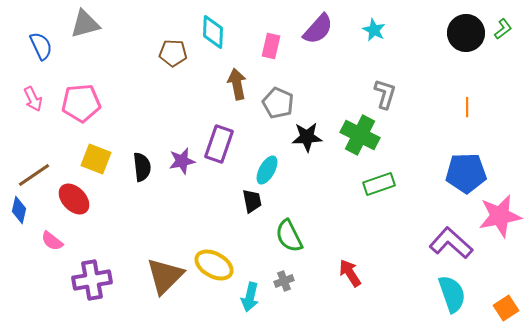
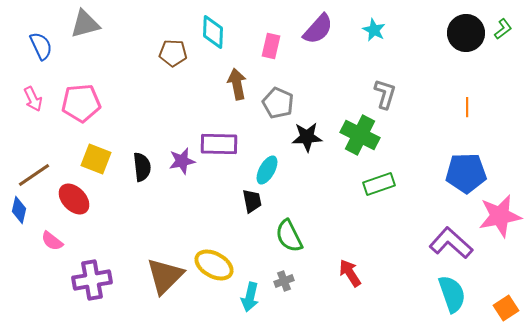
purple rectangle: rotated 72 degrees clockwise
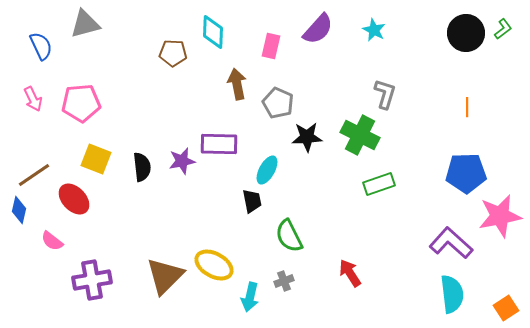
cyan semicircle: rotated 12 degrees clockwise
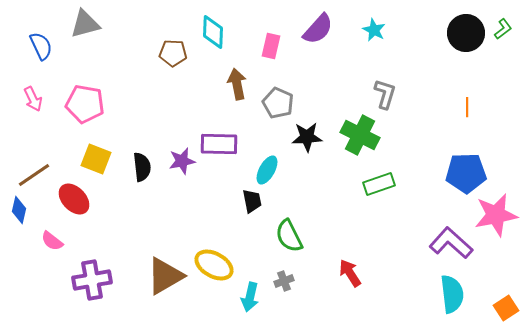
pink pentagon: moved 4 px right, 1 px down; rotated 15 degrees clockwise
pink star: moved 4 px left, 1 px up
brown triangle: rotated 15 degrees clockwise
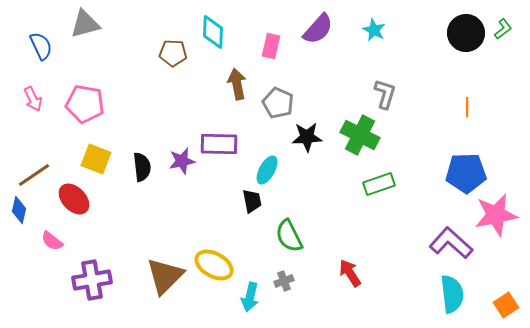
brown triangle: rotated 15 degrees counterclockwise
orange square: moved 3 px up
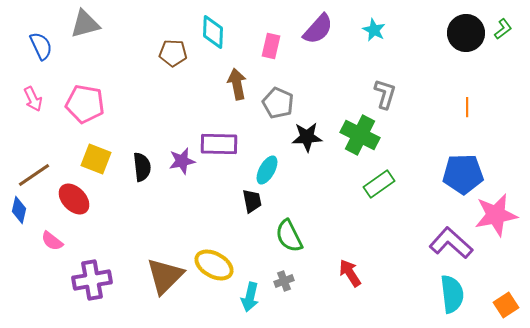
blue pentagon: moved 3 px left, 1 px down
green rectangle: rotated 16 degrees counterclockwise
